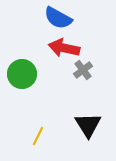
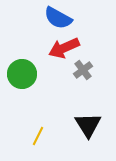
red arrow: rotated 36 degrees counterclockwise
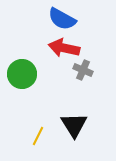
blue semicircle: moved 4 px right, 1 px down
red arrow: rotated 36 degrees clockwise
gray cross: rotated 30 degrees counterclockwise
black triangle: moved 14 px left
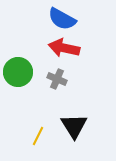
gray cross: moved 26 px left, 9 px down
green circle: moved 4 px left, 2 px up
black triangle: moved 1 px down
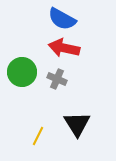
green circle: moved 4 px right
black triangle: moved 3 px right, 2 px up
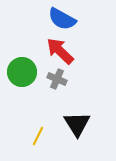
red arrow: moved 4 px left, 3 px down; rotated 32 degrees clockwise
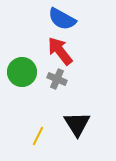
red arrow: rotated 8 degrees clockwise
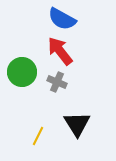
gray cross: moved 3 px down
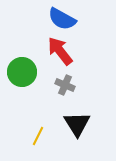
gray cross: moved 8 px right, 3 px down
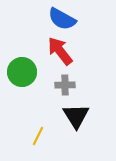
gray cross: rotated 24 degrees counterclockwise
black triangle: moved 1 px left, 8 px up
